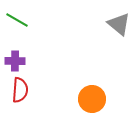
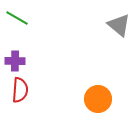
green line: moved 2 px up
gray triangle: moved 1 px down
orange circle: moved 6 px right
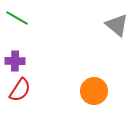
gray triangle: moved 2 px left
red semicircle: rotated 30 degrees clockwise
orange circle: moved 4 px left, 8 px up
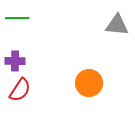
green line: rotated 30 degrees counterclockwise
gray triangle: rotated 35 degrees counterclockwise
orange circle: moved 5 px left, 8 px up
